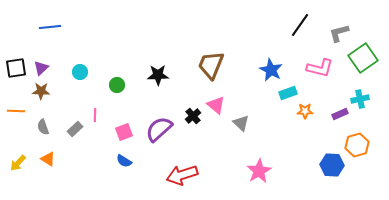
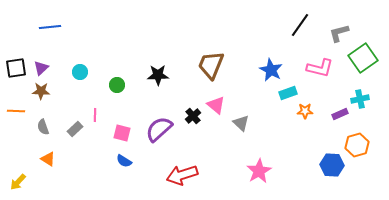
pink square: moved 2 px left, 1 px down; rotated 36 degrees clockwise
yellow arrow: moved 19 px down
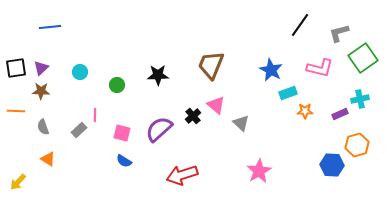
gray rectangle: moved 4 px right, 1 px down
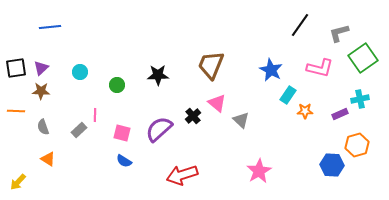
cyan rectangle: moved 2 px down; rotated 36 degrees counterclockwise
pink triangle: moved 1 px right, 2 px up
gray triangle: moved 3 px up
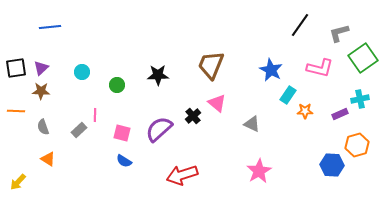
cyan circle: moved 2 px right
gray triangle: moved 11 px right, 4 px down; rotated 18 degrees counterclockwise
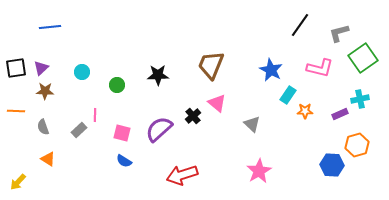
brown star: moved 4 px right
gray triangle: rotated 18 degrees clockwise
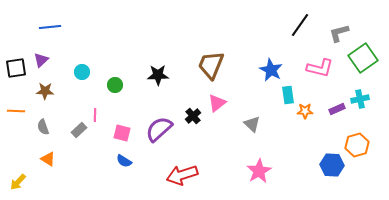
purple triangle: moved 8 px up
green circle: moved 2 px left
cyan rectangle: rotated 42 degrees counterclockwise
pink triangle: rotated 42 degrees clockwise
purple rectangle: moved 3 px left, 5 px up
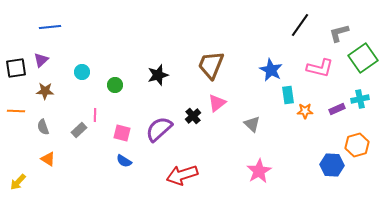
black star: rotated 15 degrees counterclockwise
